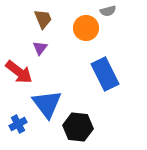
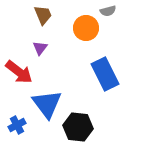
brown trapezoid: moved 4 px up
blue cross: moved 1 px left, 1 px down
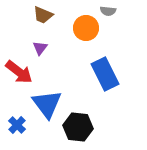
gray semicircle: rotated 21 degrees clockwise
brown trapezoid: rotated 135 degrees clockwise
blue cross: rotated 18 degrees counterclockwise
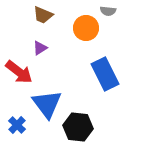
purple triangle: rotated 21 degrees clockwise
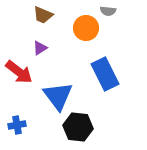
blue triangle: moved 11 px right, 8 px up
blue cross: rotated 36 degrees clockwise
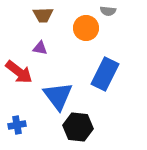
brown trapezoid: rotated 25 degrees counterclockwise
purple triangle: rotated 42 degrees clockwise
blue rectangle: rotated 52 degrees clockwise
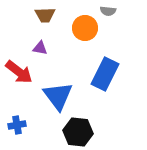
brown trapezoid: moved 2 px right
orange circle: moved 1 px left
black hexagon: moved 5 px down
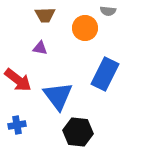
red arrow: moved 1 px left, 8 px down
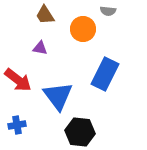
brown trapezoid: rotated 60 degrees clockwise
orange circle: moved 2 px left, 1 px down
black hexagon: moved 2 px right
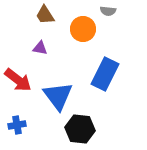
black hexagon: moved 3 px up
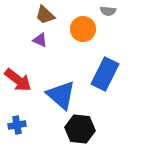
brown trapezoid: rotated 15 degrees counterclockwise
purple triangle: moved 8 px up; rotated 14 degrees clockwise
blue triangle: moved 3 px right, 1 px up; rotated 12 degrees counterclockwise
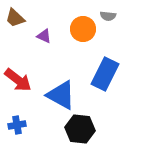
gray semicircle: moved 5 px down
brown trapezoid: moved 30 px left, 3 px down
purple triangle: moved 4 px right, 4 px up
blue triangle: rotated 12 degrees counterclockwise
